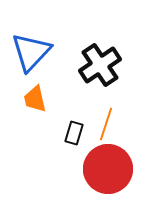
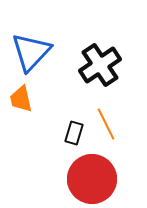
orange trapezoid: moved 14 px left
orange line: rotated 44 degrees counterclockwise
red circle: moved 16 px left, 10 px down
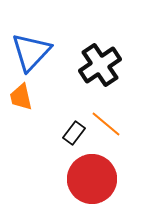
orange trapezoid: moved 2 px up
orange line: rotated 24 degrees counterclockwise
black rectangle: rotated 20 degrees clockwise
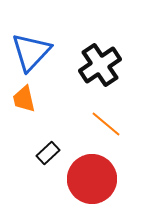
orange trapezoid: moved 3 px right, 2 px down
black rectangle: moved 26 px left, 20 px down; rotated 10 degrees clockwise
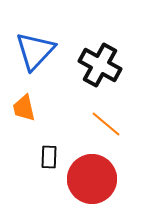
blue triangle: moved 4 px right, 1 px up
black cross: rotated 27 degrees counterclockwise
orange trapezoid: moved 9 px down
black rectangle: moved 1 px right, 4 px down; rotated 45 degrees counterclockwise
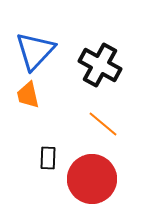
orange trapezoid: moved 4 px right, 13 px up
orange line: moved 3 px left
black rectangle: moved 1 px left, 1 px down
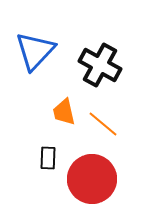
orange trapezoid: moved 36 px right, 17 px down
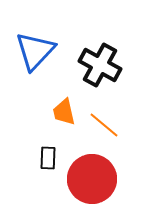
orange line: moved 1 px right, 1 px down
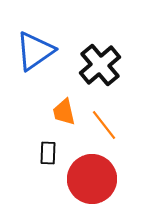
blue triangle: rotated 12 degrees clockwise
black cross: rotated 21 degrees clockwise
orange line: rotated 12 degrees clockwise
black rectangle: moved 5 px up
